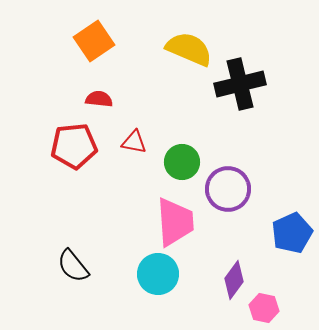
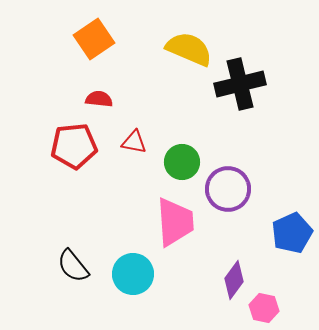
orange square: moved 2 px up
cyan circle: moved 25 px left
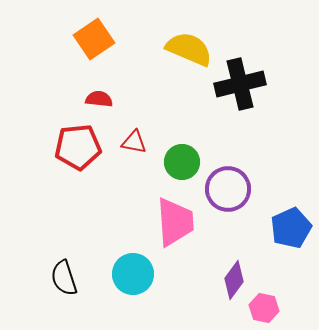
red pentagon: moved 4 px right, 1 px down
blue pentagon: moved 1 px left, 5 px up
black semicircle: moved 9 px left, 12 px down; rotated 21 degrees clockwise
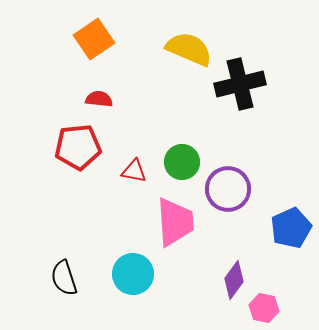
red triangle: moved 29 px down
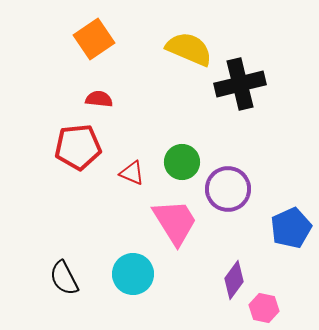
red triangle: moved 2 px left, 2 px down; rotated 12 degrees clockwise
pink trapezoid: rotated 28 degrees counterclockwise
black semicircle: rotated 9 degrees counterclockwise
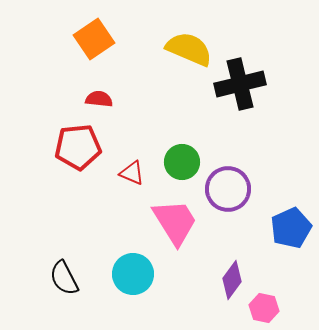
purple diamond: moved 2 px left
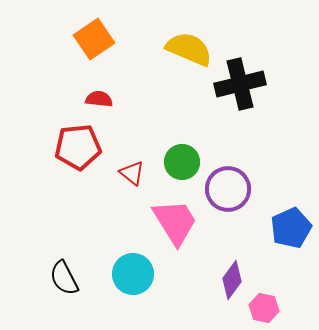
red triangle: rotated 16 degrees clockwise
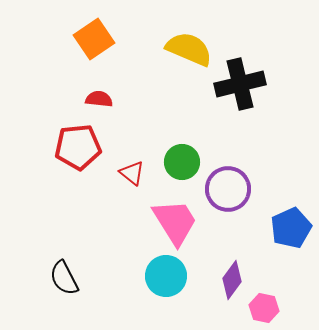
cyan circle: moved 33 px right, 2 px down
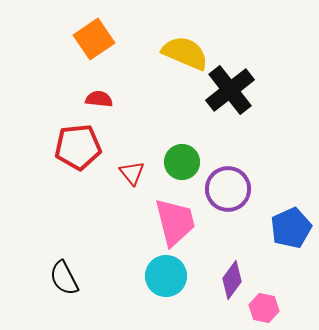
yellow semicircle: moved 4 px left, 4 px down
black cross: moved 10 px left, 6 px down; rotated 24 degrees counterclockwise
red triangle: rotated 12 degrees clockwise
pink trapezoid: rotated 18 degrees clockwise
